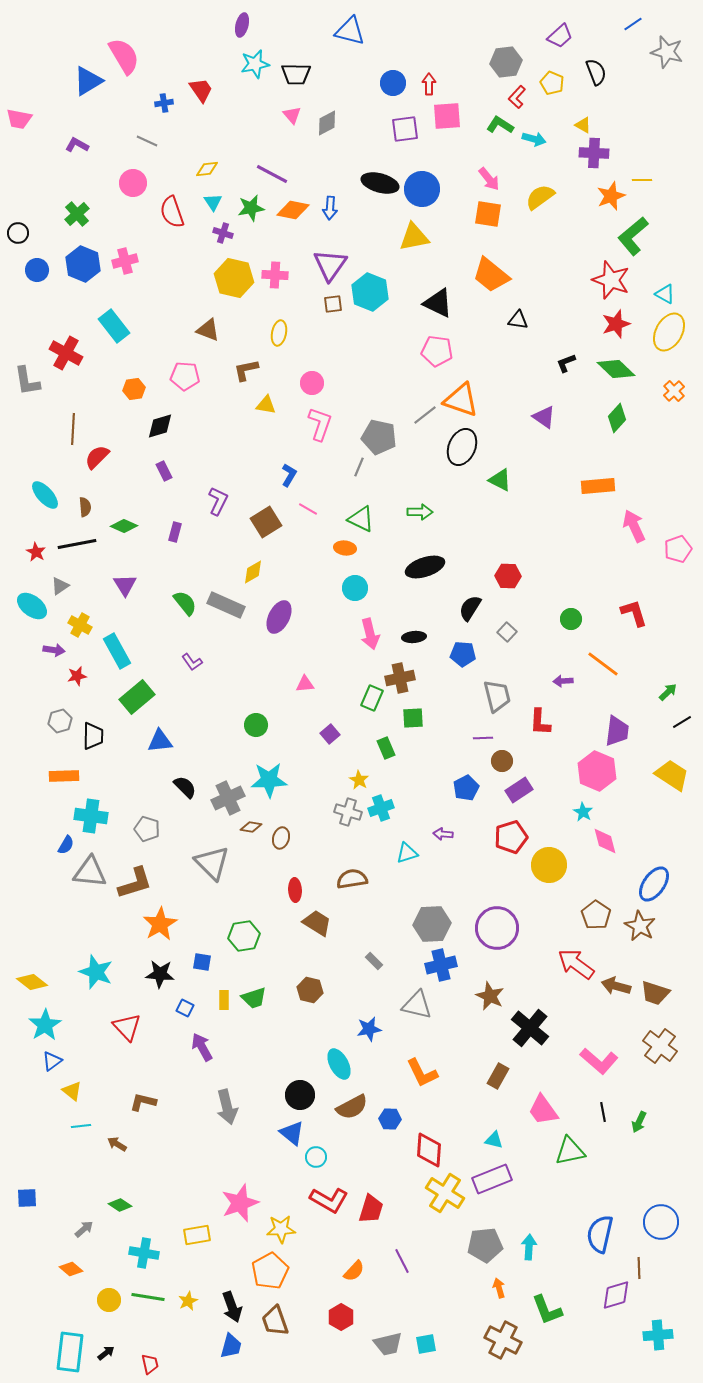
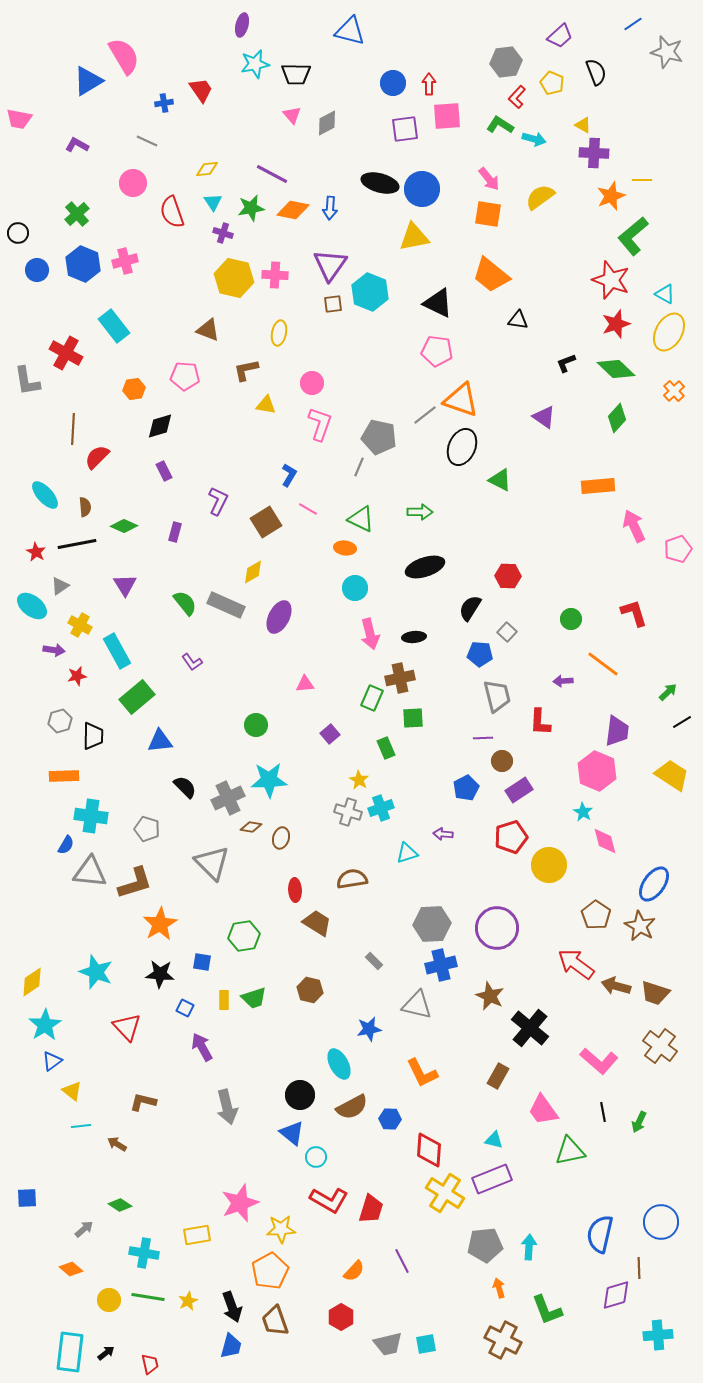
blue pentagon at (463, 654): moved 17 px right
yellow diamond at (32, 982): rotated 72 degrees counterclockwise
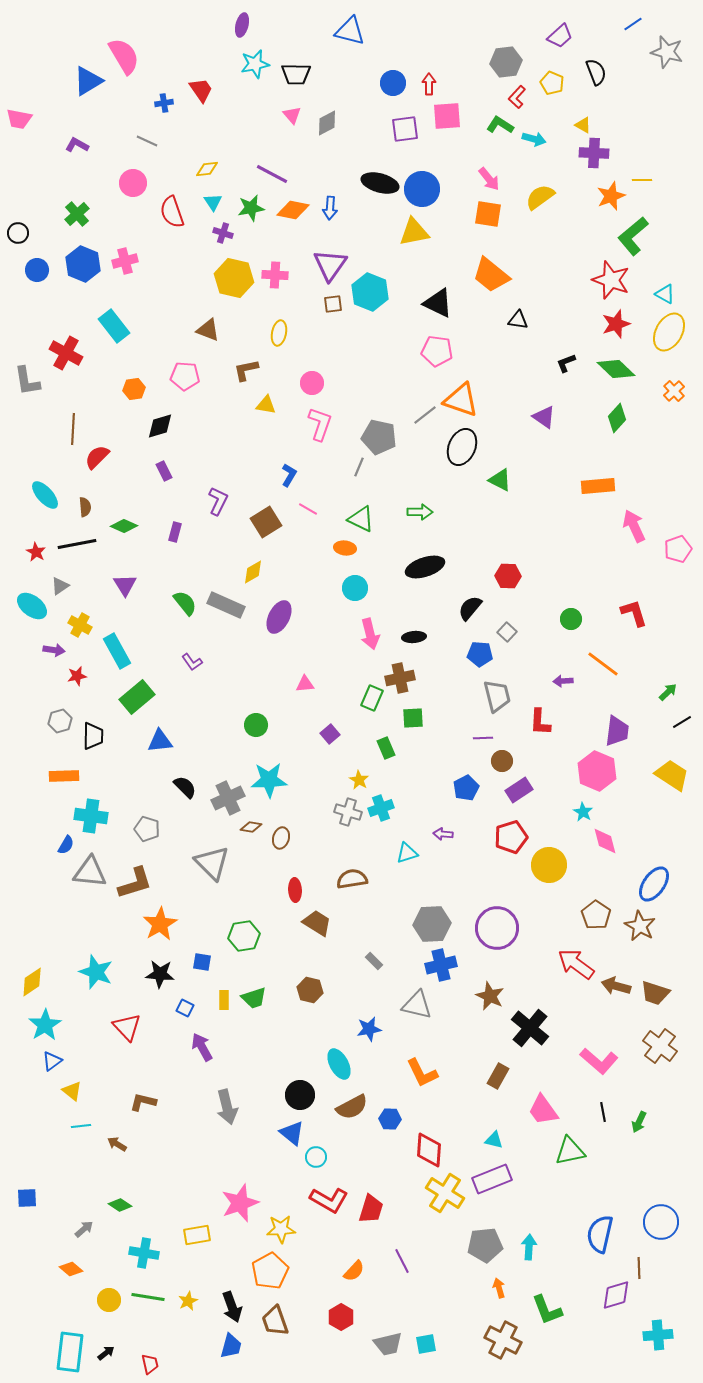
yellow triangle at (414, 237): moved 5 px up
black semicircle at (470, 608): rotated 8 degrees clockwise
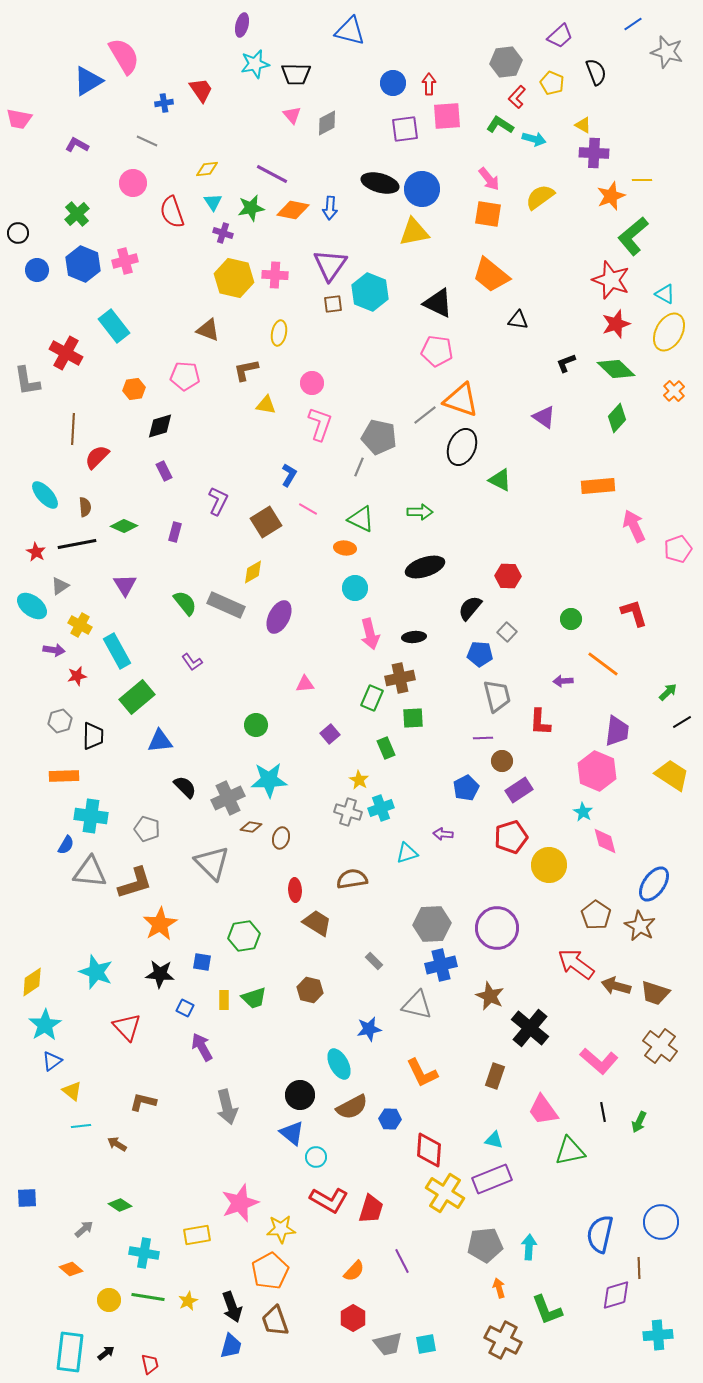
brown rectangle at (498, 1076): moved 3 px left; rotated 10 degrees counterclockwise
red hexagon at (341, 1317): moved 12 px right, 1 px down
